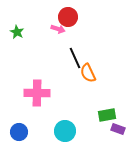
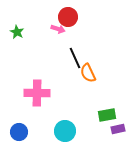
purple rectangle: rotated 32 degrees counterclockwise
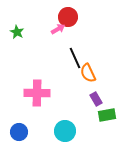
pink arrow: rotated 48 degrees counterclockwise
purple rectangle: moved 22 px left, 30 px up; rotated 72 degrees clockwise
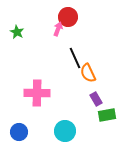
pink arrow: rotated 40 degrees counterclockwise
